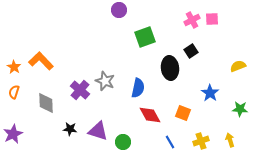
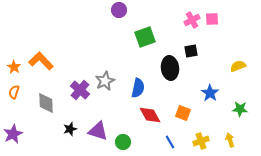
black square: rotated 24 degrees clockwise
gray star: rotated 24 degrees clockwise
black star: rotated 24 degrees counterclockwise
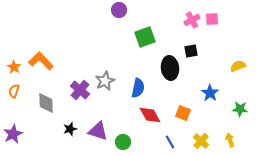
orange semicircle: moved 1 px up
yellow cross: rotated 28 degrees counterclockwise
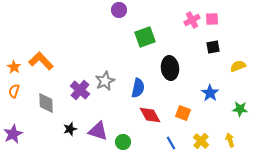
black square: moved 22 px right, 4 px up
blue line: moved 1 px right, 1 px down
